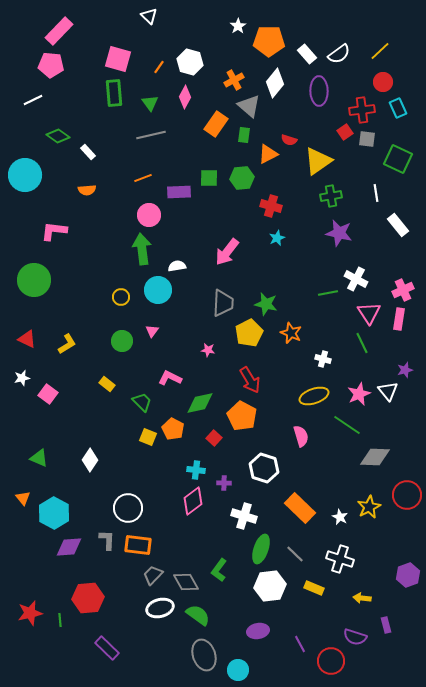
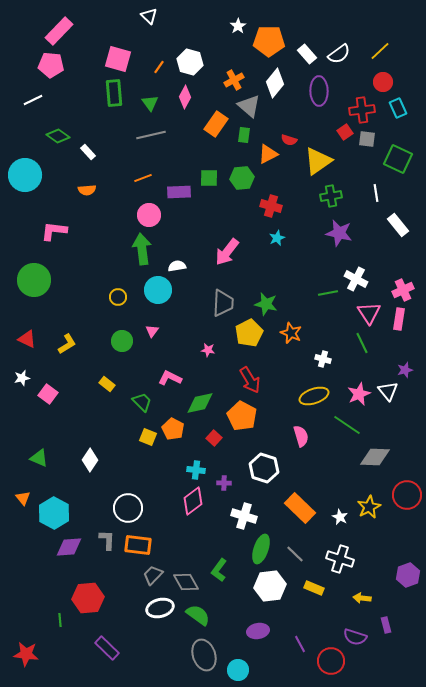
yellow circle at (121, 297): moved 3 px left
red star at (30, 613): moved 4 px left, 41 px down; rotated 20 degrees clockwise
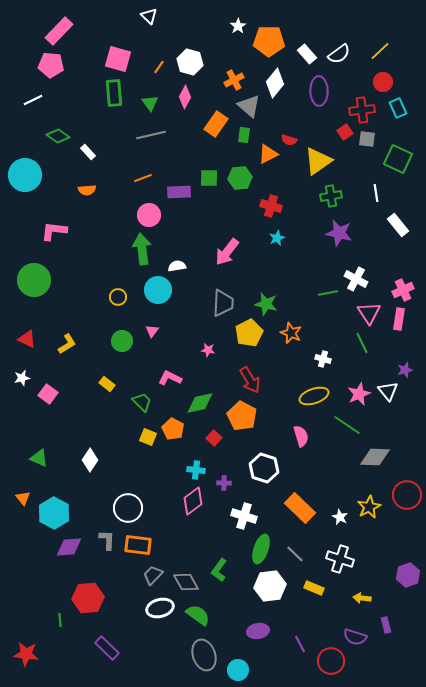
green hexagon at (242, 178): moved 2 px left
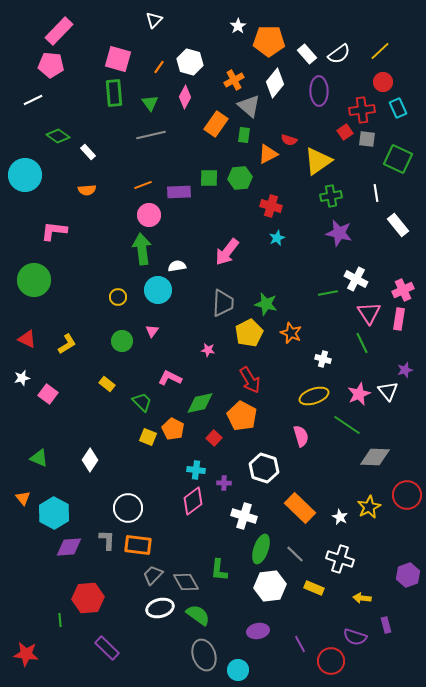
white triangle at (149, 16): moved 5 px right, 4 px down; rotated 30 degrees clockwise
orange line at (143, 178): moved 7 px down
green L-shape at (219, 570): rotated 30 degrees counterclockwise
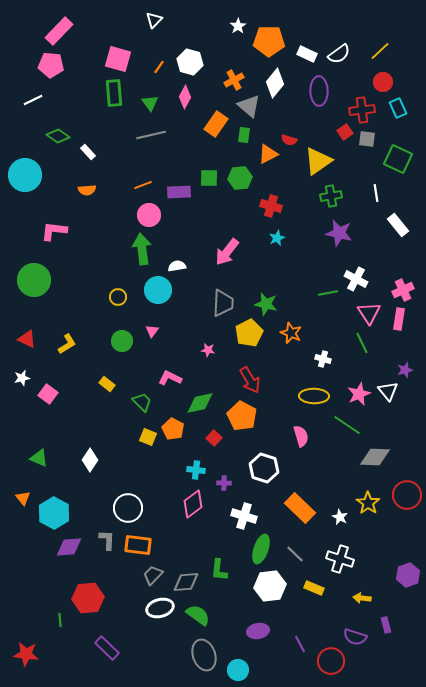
white rectangle at (307, 54): rotated 24 degrees counterclockwise
yellow ellipse at (314, 396): rotated 20 degrees clockwise
pink diamond at (193, 501): moved 3 px down
yellow star at (369, 507): moved 1 px left, 4 px up; rotated 10 degrees counterclockwise
gray diamond at (186, 582): rotated 64 degrees counterclockwise
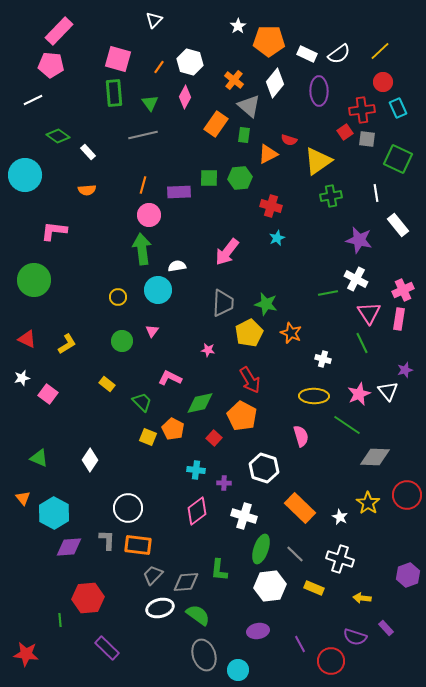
orange cross at (234, 80): rotated 24 degrees counterclockwise
gray line at (151, 135): moved 8 px left
orange line at (143, 185): rotated 54 degrees counterclockwise
purple star at (339, 233): moved 20 px right, 7 px down
pink diamond at (193, 504): moved 4 px right, 7 px down
purple rectangle at (386, 625): moved 3 px down; rotated 28 degrees counterclockwise
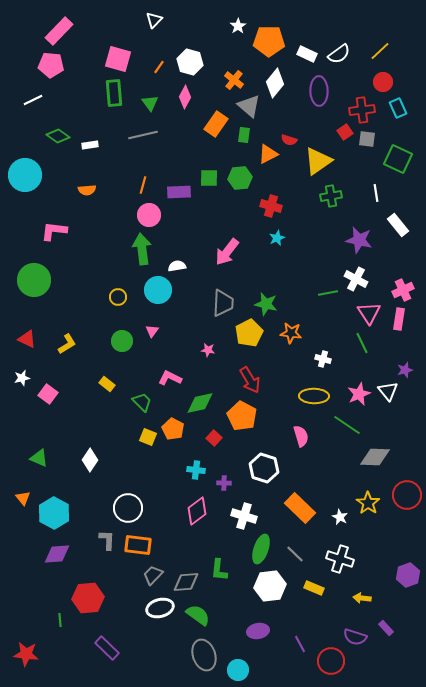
white rectangle at (88, 152): moved 2 px right, 7 px up; rotated 56 degrees counterclockwise
orange star at (291, 333): rotated 15 degrees counterclockwise
purple diamond at (69, 547): moved 12 px left, 7 px down
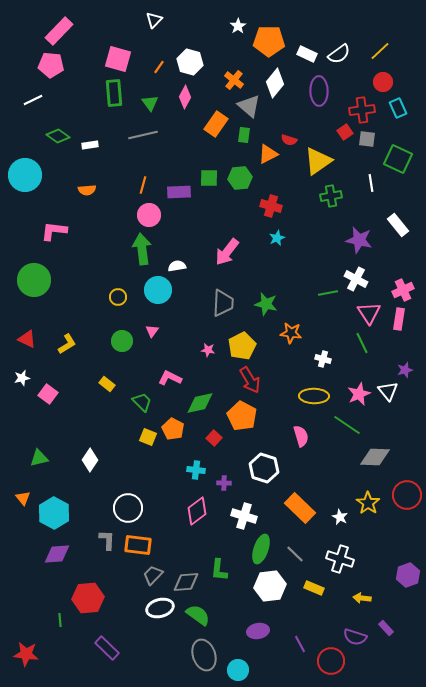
white line at (376, 193): moved 5 px left, 10 px up
yellow pentagon at (249, 333): moved 7 px left, 13 px down
green triangle at (39, 458): rotated 36 degrees counterclockwise
